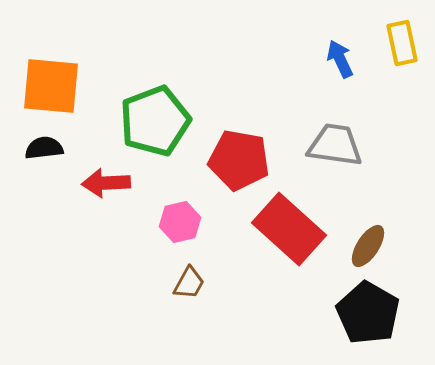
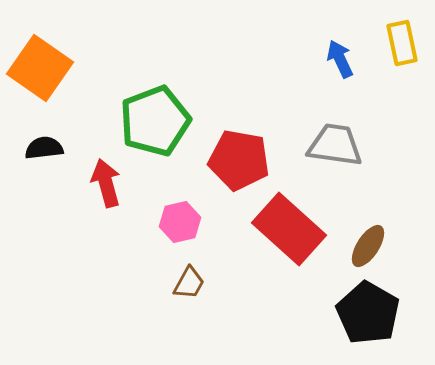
orange square: moved 11 px left, 18 px up; rotated 30 degrees clockwise
red arrow: rotated 78 degrees clockwise
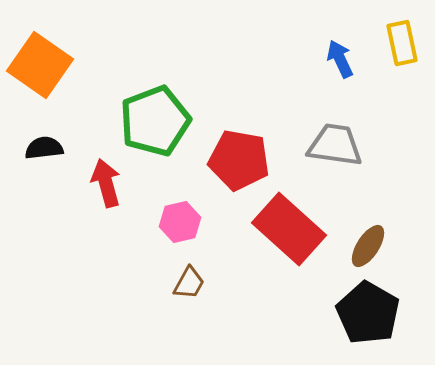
orange square: moved 3 px up
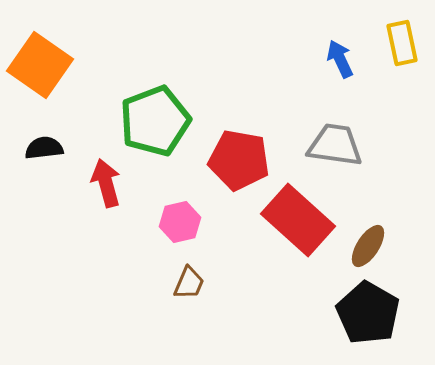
red rectangle: moved 9 px right, 9 px up
brown trapezoid: rotated 6 degrees counterclockwise
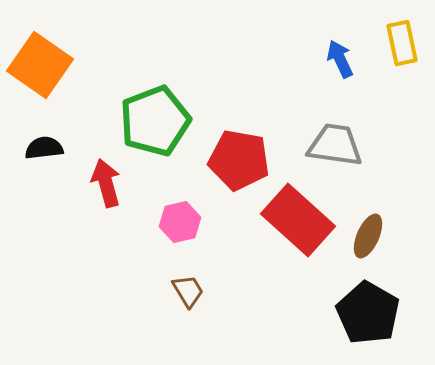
brown ellipse: moved 10 px up; rotated 9 degrees counterclockwise
brown trapezoid: moved 1 px left, 8 px down; rotated 54 degrees counterclockwise
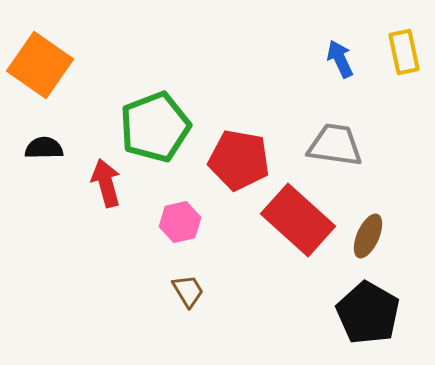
yellow rectangle: moved 2 px right, 9 px down
green pentagon: moved 6 px down
black semicircle: rotated 6 degrees clockwise
